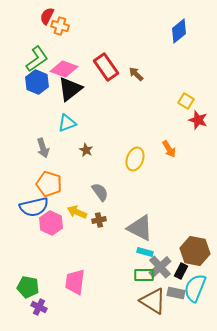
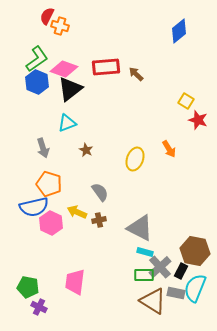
red rectangle: rotated 60 degrees counterclockwise
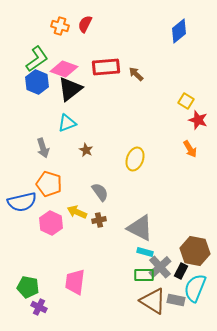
red semicircle: moved 38 px right, 8 px down
orange arrow: moved 21 px right
blue semicircle: moved 12 px left, 5 px up
gray rectangle: moved 7 px down
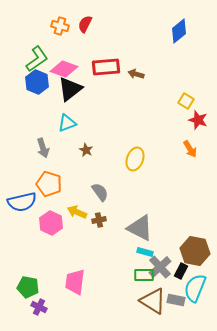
brown arrow: rotated 28 degrees counterclockwise
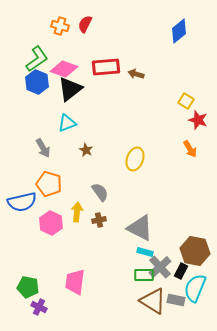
gray arrow: rotated 12 degrees counterclockwise
yellow arrow: rotated 72 degrees clockwise
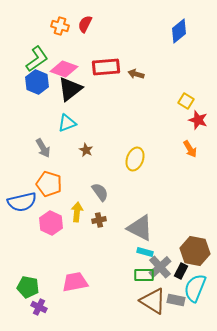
pink trapezoid: rotated 72 degrees clockwise
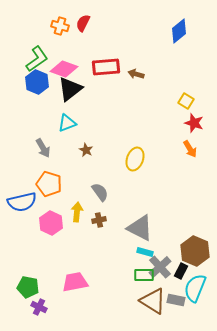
red semicircle: moved 2 px left, 1 px up
red star: moved 4 px left, 3 px down
brown hexagon: rotated 12 degrees clockwise
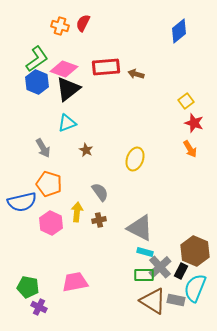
black triangle: moved 2 px left
yellow square: rotated 21 degrees clockwise
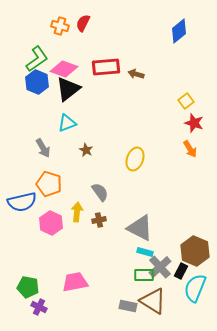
gray rectangle: moved 48 px left, 6 px down
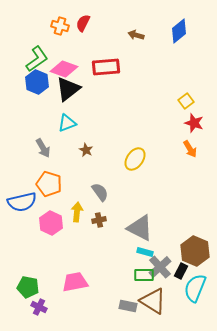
brown arrow: moved 39 px up
yellow ellipse: rotated 15 degrees clockwise
